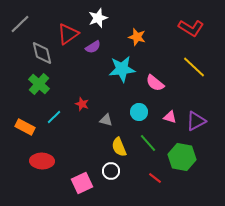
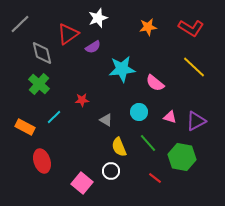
orange star: moved 11 px right, 10 px up; rotated 24 degrees counterclockwise
red star: moved 4 px up; rotated 24 degrees counterclockwise
gray triangle: rotated 16 degrees clockwise
red ellipse: rotated 70 degrees clockwise
pink square: rotated 25 degrees counterclockwise
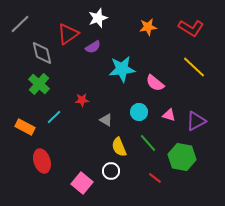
pink triangle: moved 1 px left, 2 px up
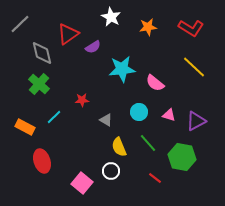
white star: moved 13 px right, 1 px up; rotated 24 degrees counterclockwise
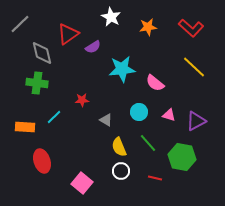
red L-shape: rotated 10 degrees clockwise
green cross: moved 2 px left, 1 px up; rotated 35 degrees counterclockwise
orange rectangle: rotated 24 degrees counterclockwise
white circle: moved 10 px right
red line: rotated 24 degrees counterclockwise
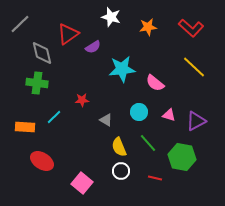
white star: rotated 12 degrees counterclockwise
red ellipse: rotated 40 degrees counterclockwise
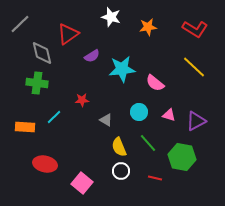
red L-shape: moved 4 px right, 1 px down; rotated 10 degrees counterclockwise
purple semicircle: moved 1 px left, 9 px down
red ellipse: moved 3 px right, 3 px down; rotated 20 degrees counterclockwise
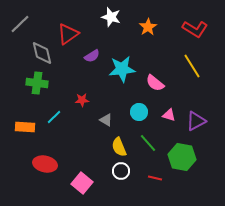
orange star: rotated 24 degrees counterclockwise
yellow line: moved 2 px left, 1 px up; rotated 15 degrees clockwise
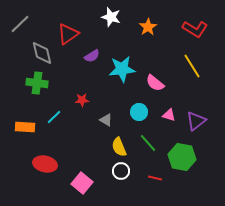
purple triangle: rotated 10 degrees counterclockwise
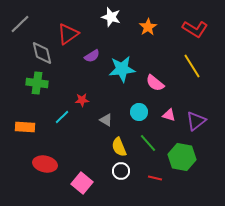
cyan line: moved 8 px right
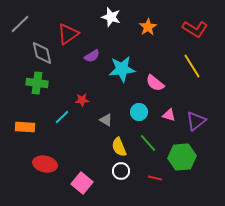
green hexagon: rotated 16 degrees counterclockwise
